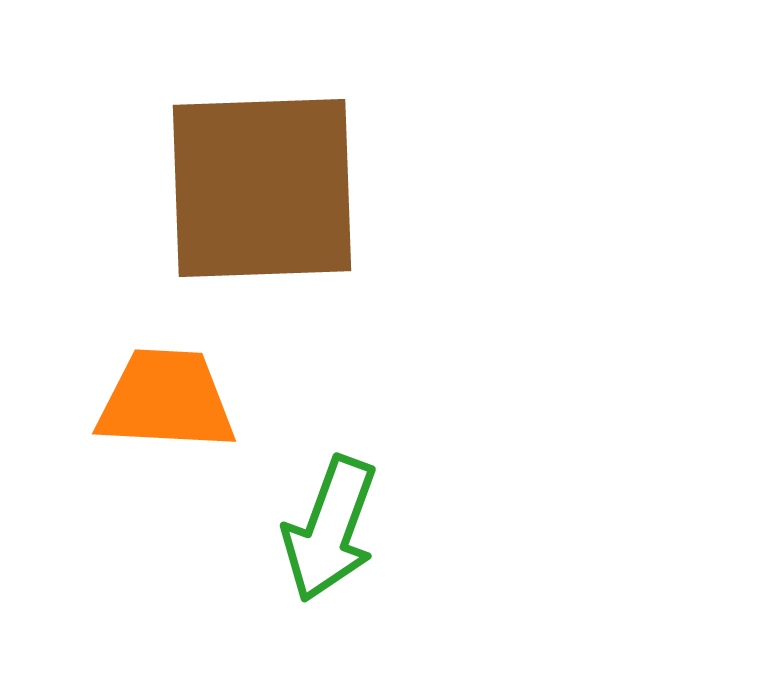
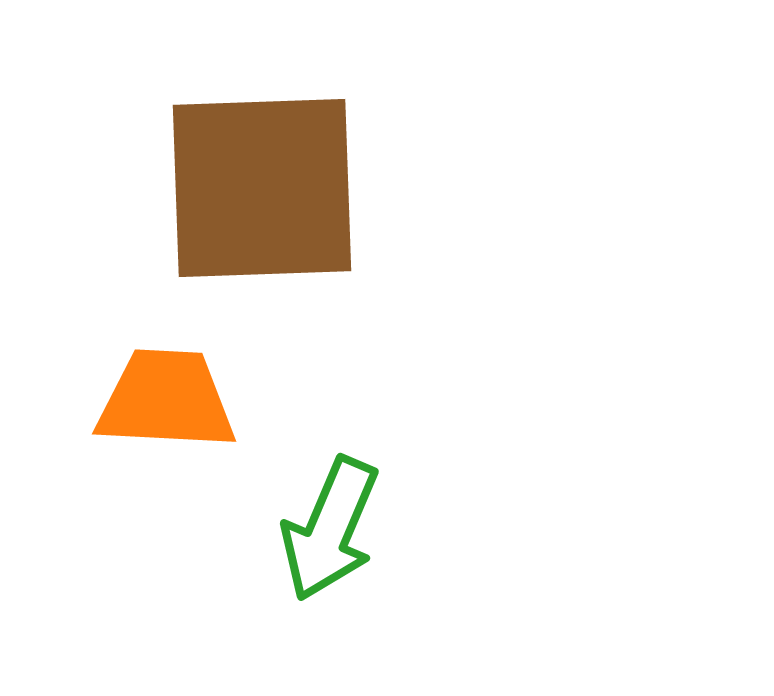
green arrow: rotated 3 degrees clockwise
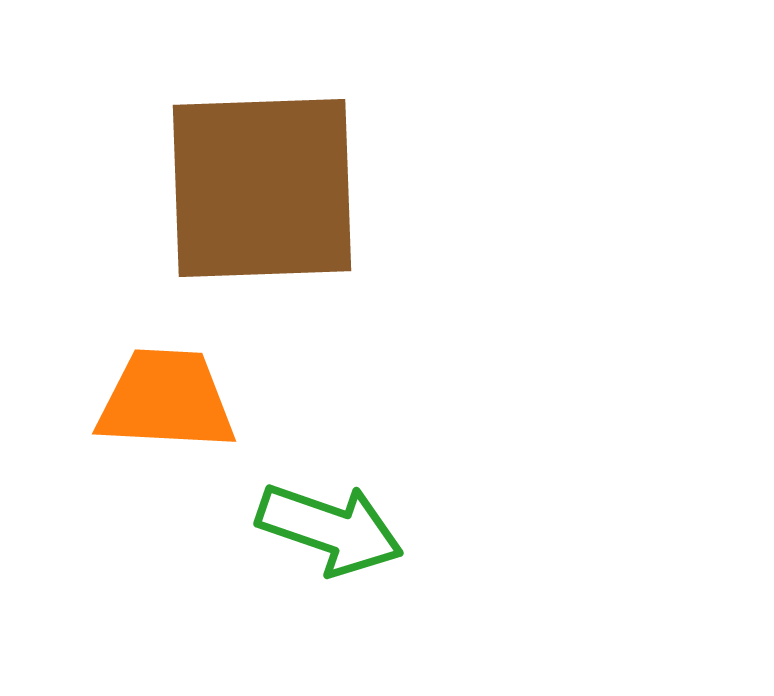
green arrow: rotated 94 degrees counterclockwise
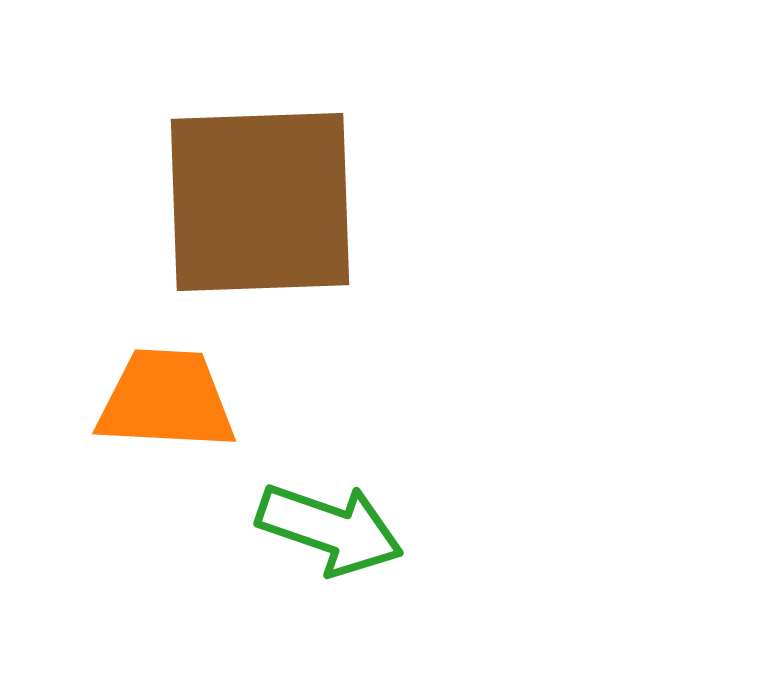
brown square: moved 2 px left, 14 px down
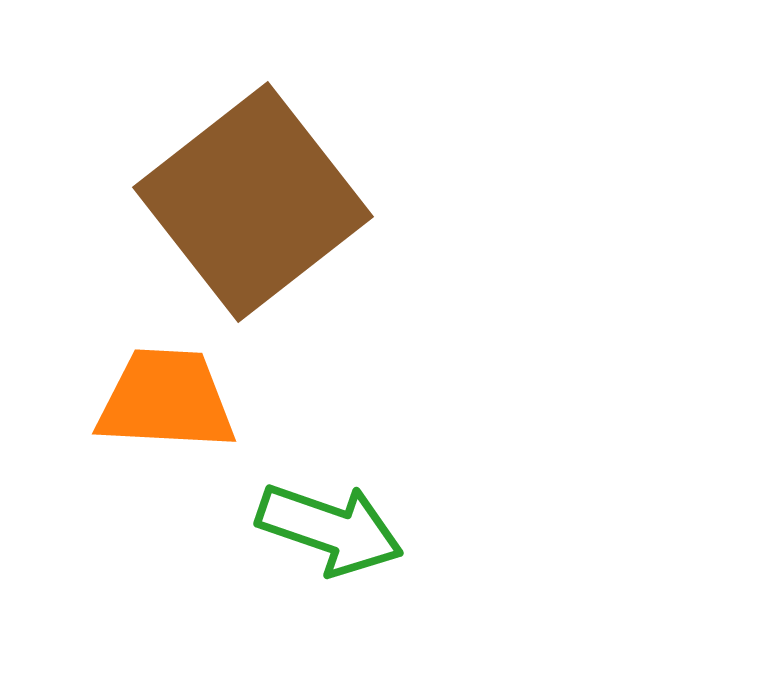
brown square: moved 7 px left; rotated 36 degrees counterclockwise
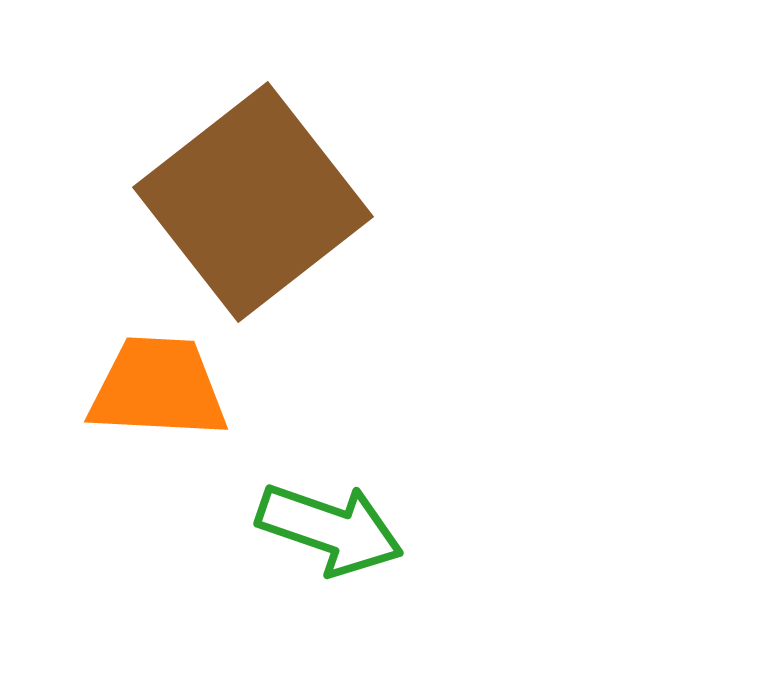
orange trapezoid: moved 8 px left, 12 px up
